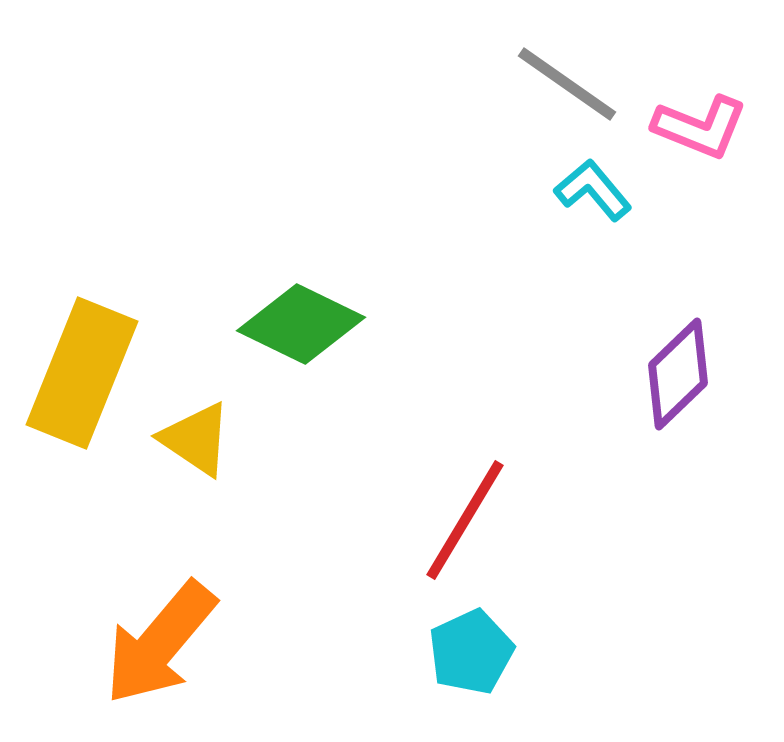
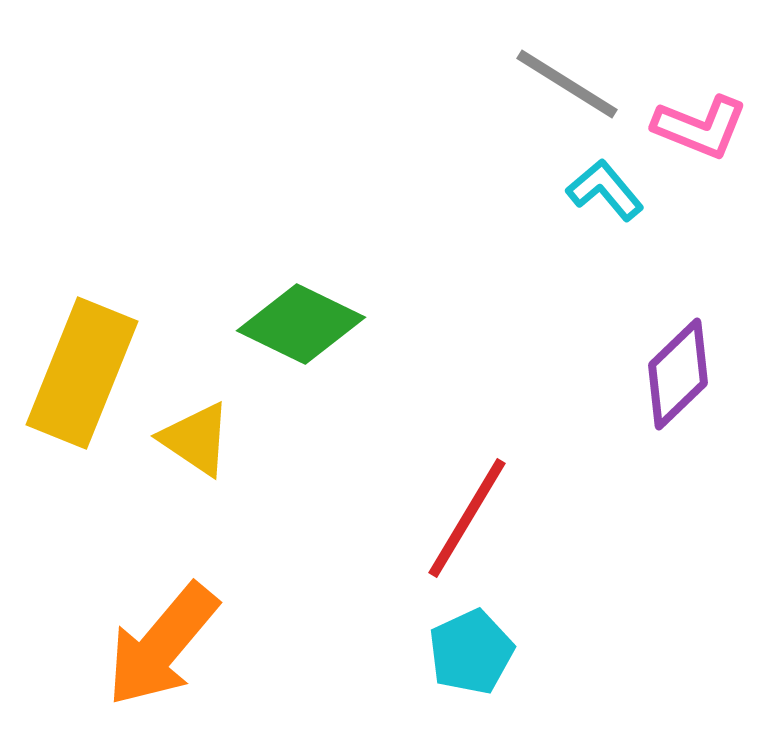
gray line: rotated 3 degrees counterclockwise
cyan L-shape: moved 12 px right
red line: moved 2 px right, 2 px up
orange arrow: moved 2 px right, 2 px down
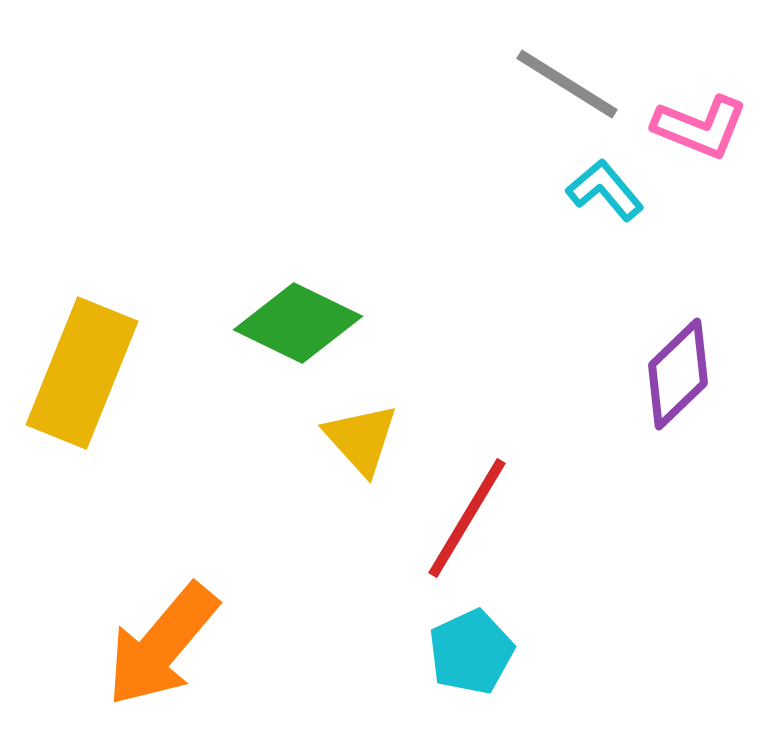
green diamond: moved 3 px left, 1 px up
yellow triangle: moved 165 px right; rotated 14 degrees clockwise
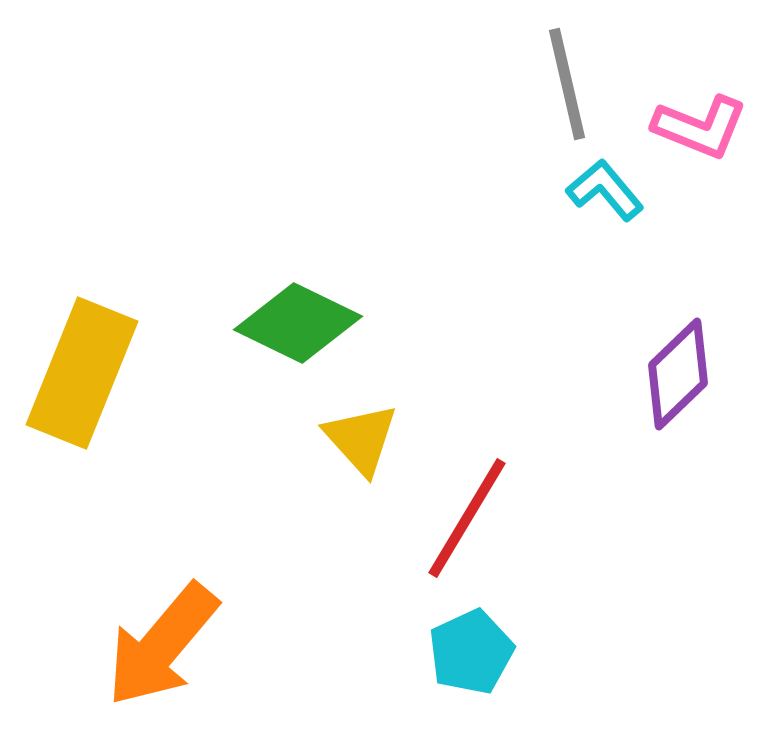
gray line: rotated 45 degrees clockwise
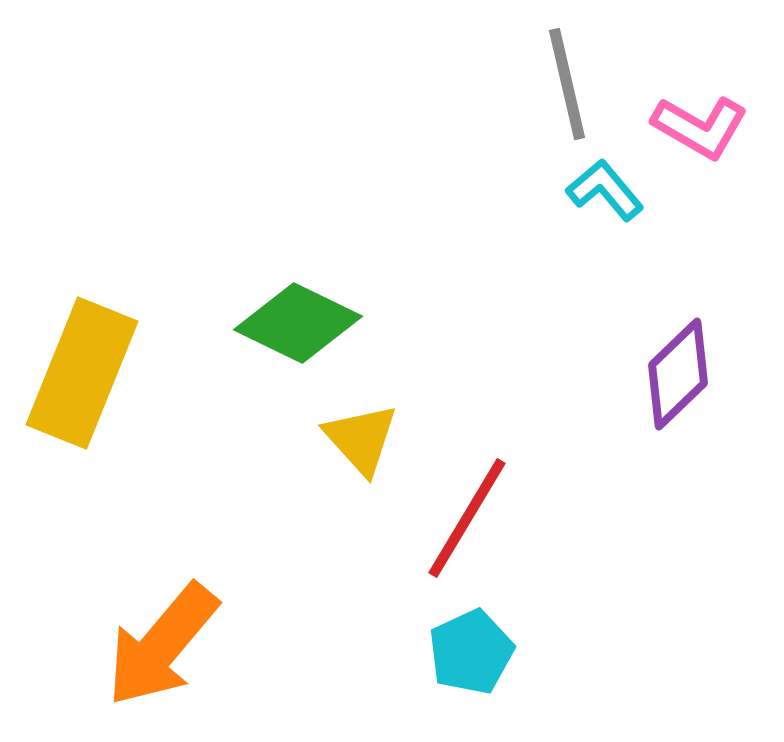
pink L-shape: rotated 8 degrees clockwise
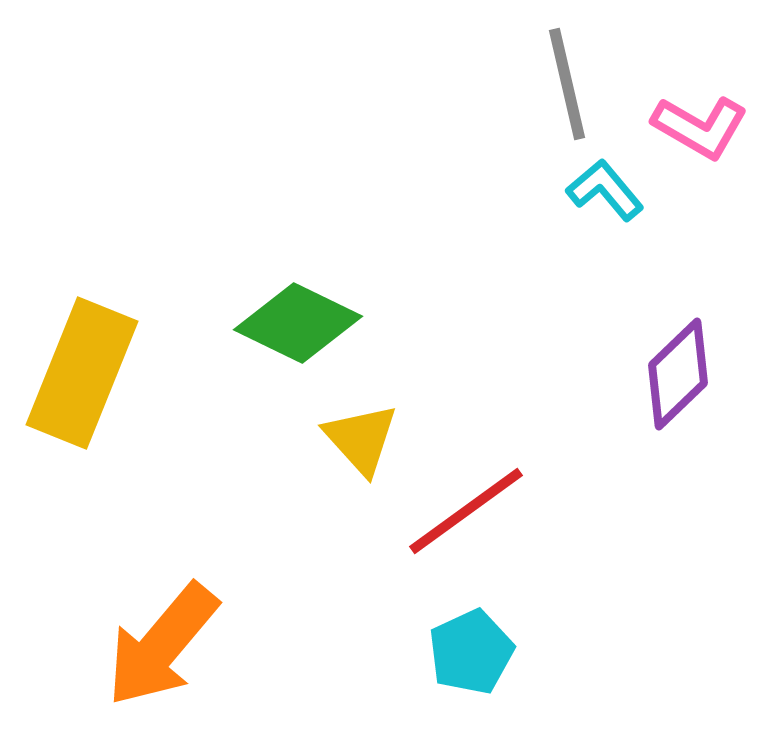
red line: moved 1 px left, 7 px up; rotated 23 degrees clockwise
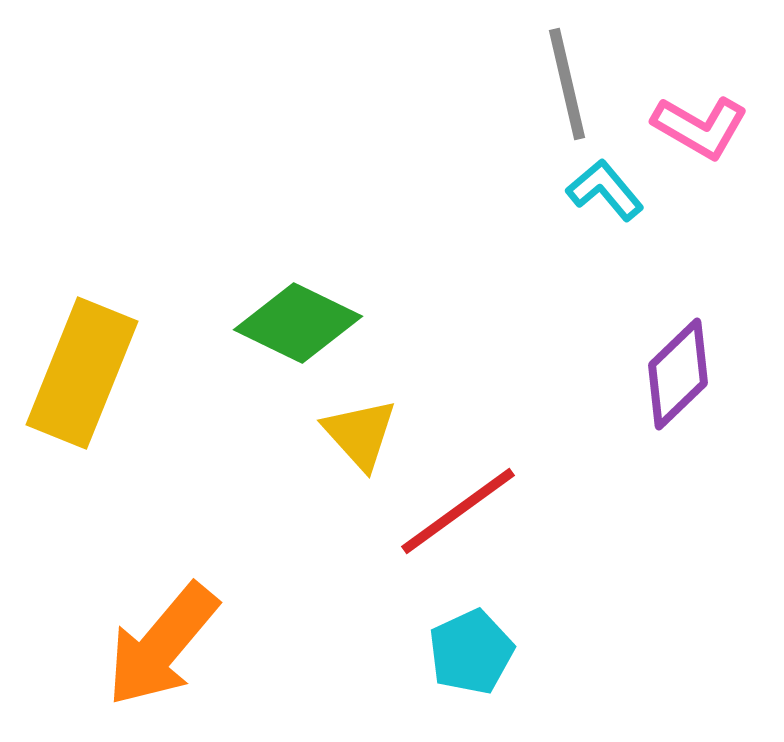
yellow triangle: moved 1 px left, 5 px up
red line: moved 8 px left
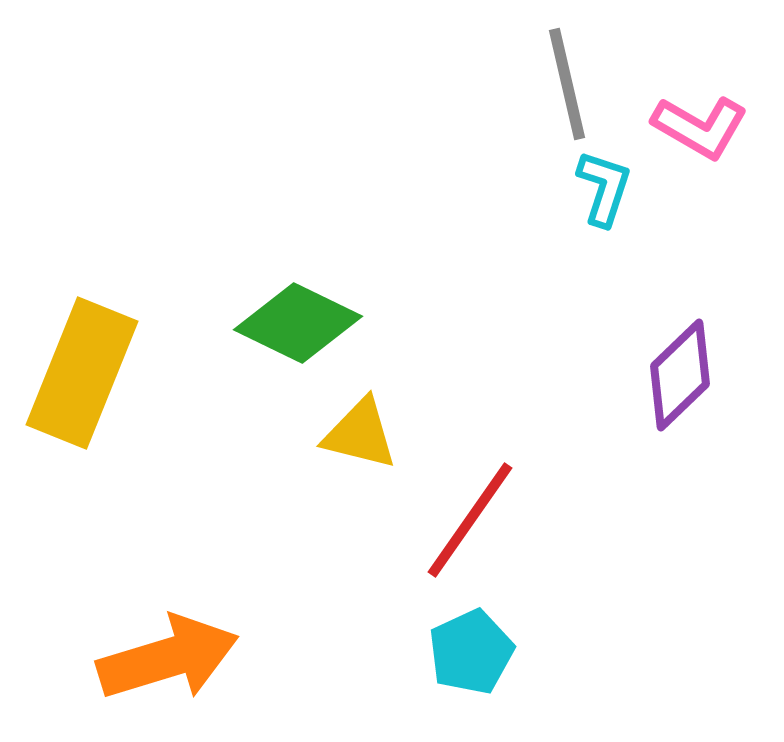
cyan L-shape: moved 1 px left, 2 px up; rotated 58 degrees clockwise
purple diamond: moved 2 px right, 1 px down
yellow triangle: rotated 34 degrees counterclockwise
red line: moved 12 px right, 9 px down; rotated 19 degrees counterclockwise
orange arrow: moved 6 px right, 13 px down; rotated 147 degrees counterclockwise
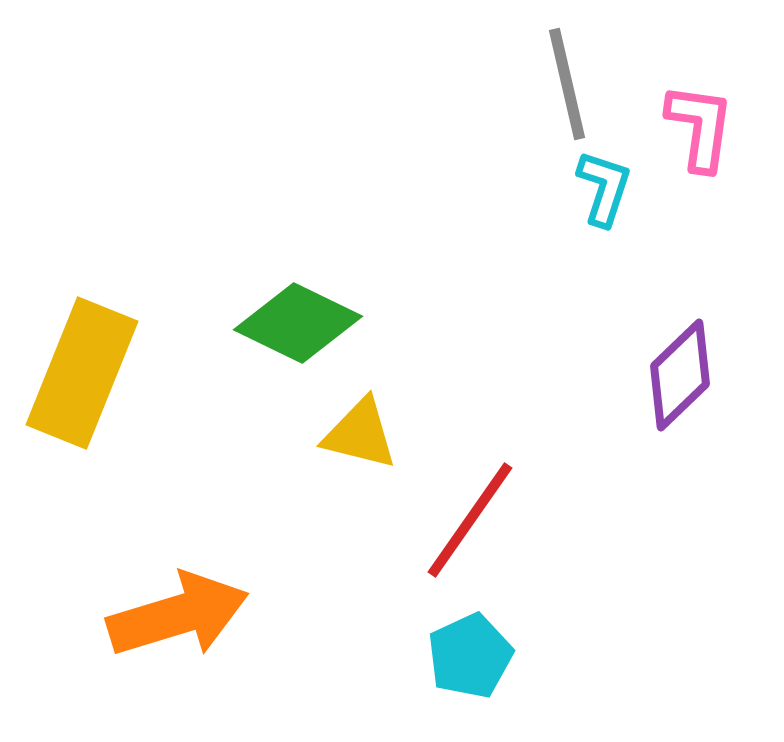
pink L-shape: rotated 112 degrees counterclockwise
cyan pentagon: moved 1 px left, 4 px down
orange arrow: moved 10 px right, 43 px up
